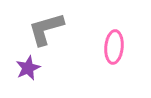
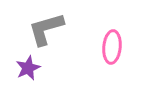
pink ellipse: moved 2 px left
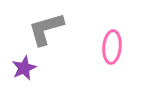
purple star: moved 4 px left
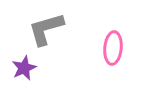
pink ellipse: moved 1 px right, 1 px down
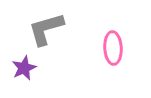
pink ellipse: rotated 8 degrees counterclockwise
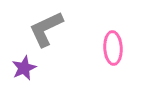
gray L-shape: rotated 9 degrees counterclockwise
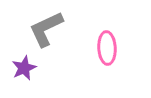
pink ellipse: moved 6 px left
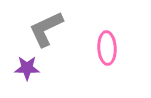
purple star: moved 3 px right; rotated 25 degrees clockwise
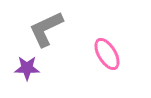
pink ellipse: moved 6 px down; rotated 28 degrees counterclockwise
